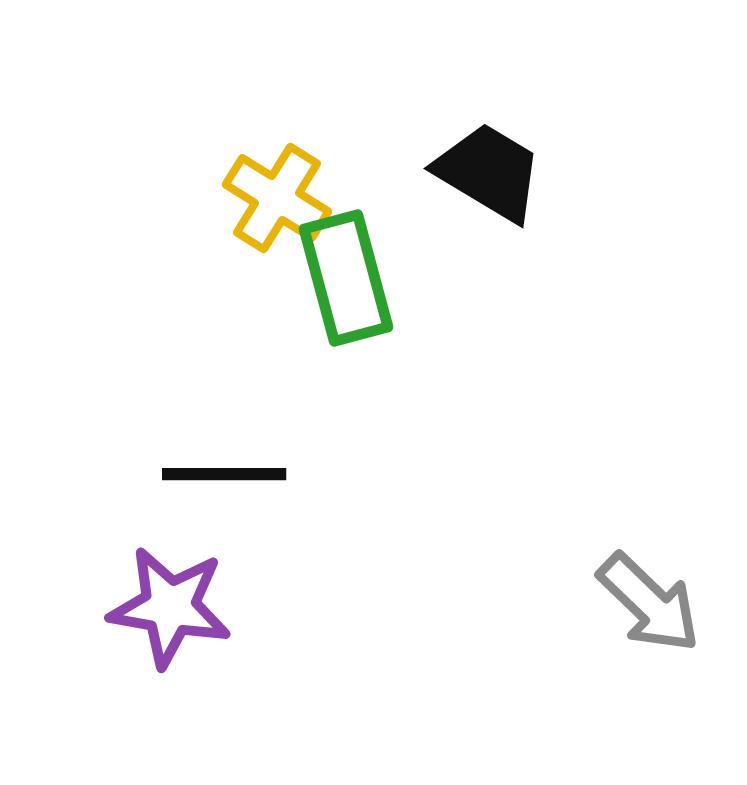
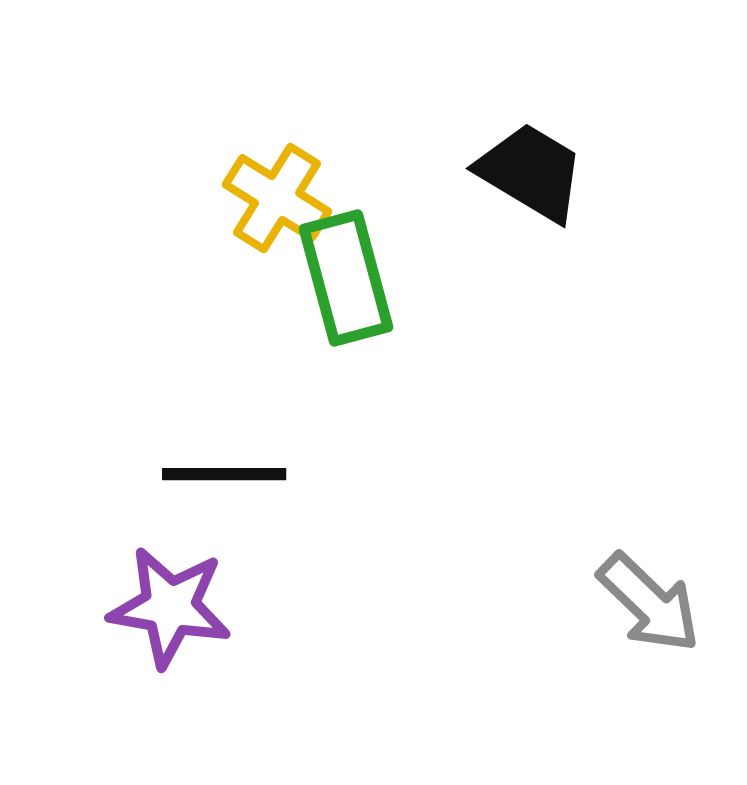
black trapezoid: moved 42 px right
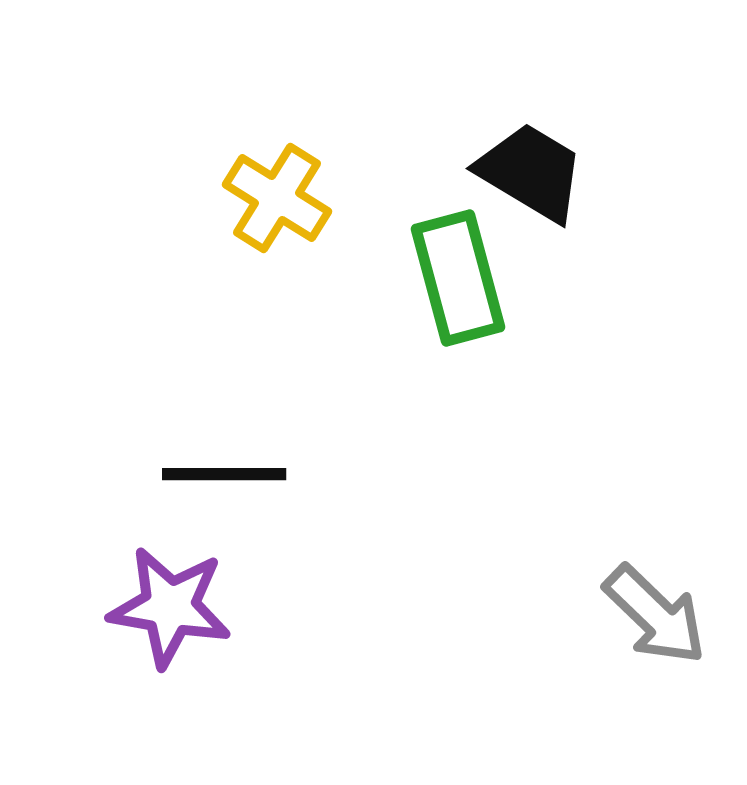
green rectangle: moved 112 px right
gray arrow: moved 6 px right, 12 px down
